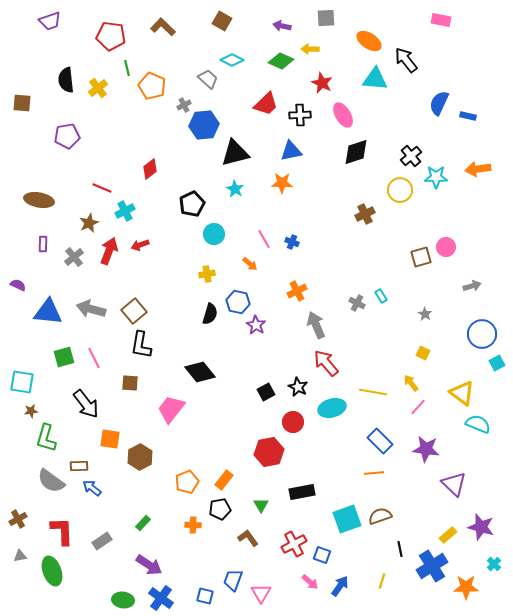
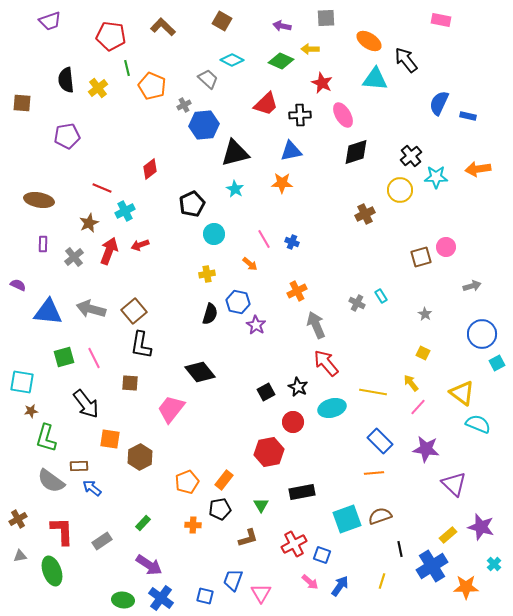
brown L-shape at (248, 538): rotated 110 degrees clockwise
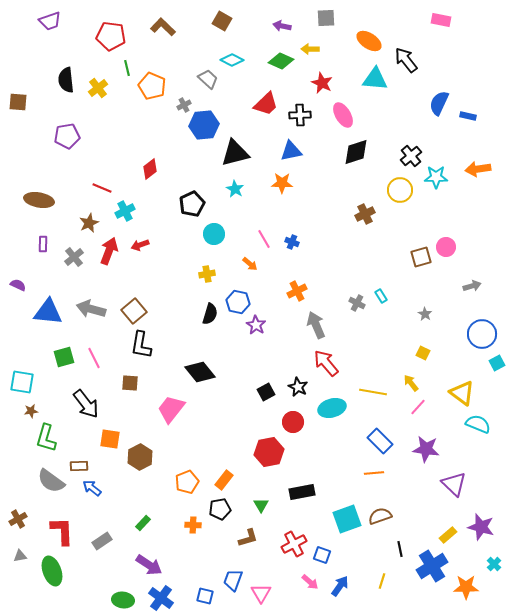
brown square at (22, 103): moved 4 px left, 1 px up
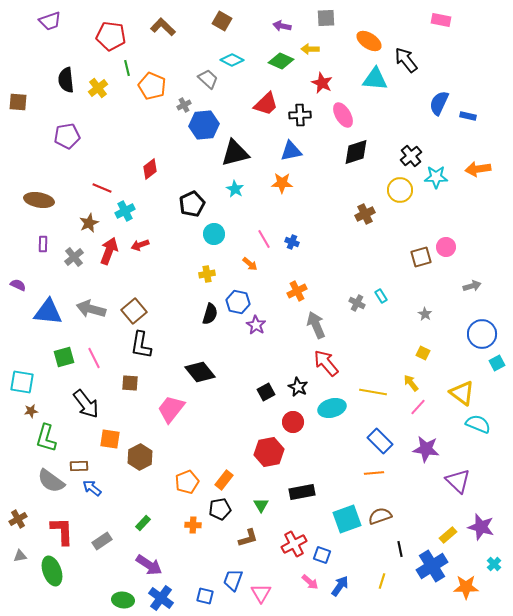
purple triangle at (454, 484): moved 4 px right, 3 px up
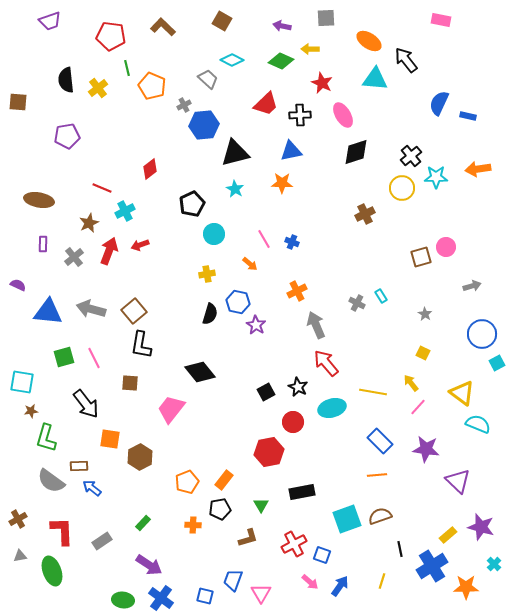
yellow circle at (400, 190): moved 2 px right, 2 px up
orange line at (374, 473): moved 3 px right, 2 px down
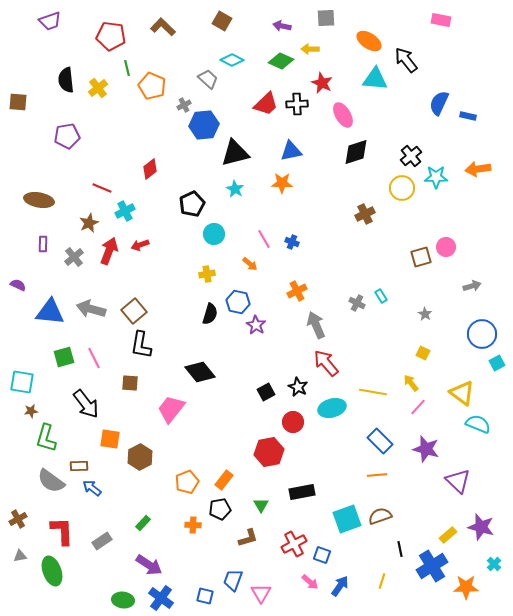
black cross at (300, 115): moved 3 px left, 11 px up
blue triangle at (48, 312): moved 2 px right
purple star at (426, 449): rotated 8 degrees clockwise
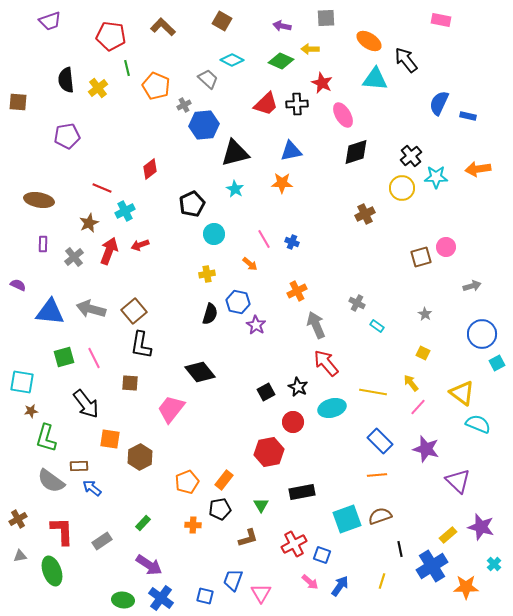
orange pentagon at (152, 86): moved 4 px right
cyan rectangle at (381, 296): moved 4 px left, 30 px down; rotated 24 degrees counterclockwise
